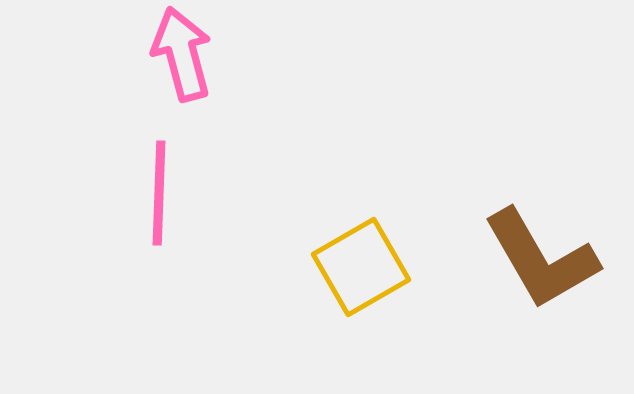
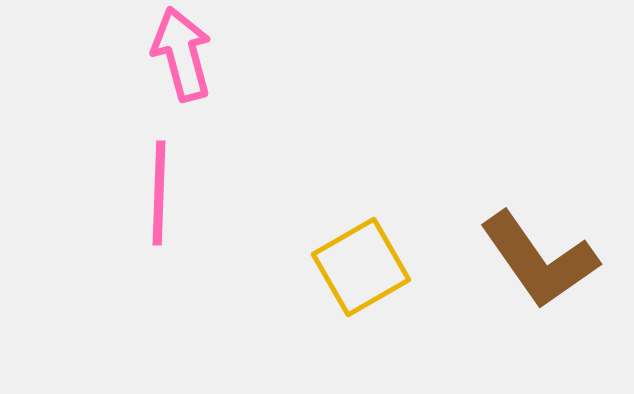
brown L-shape: moved 2 px left, 1 px down; rotated 5 degrees counterclockwise
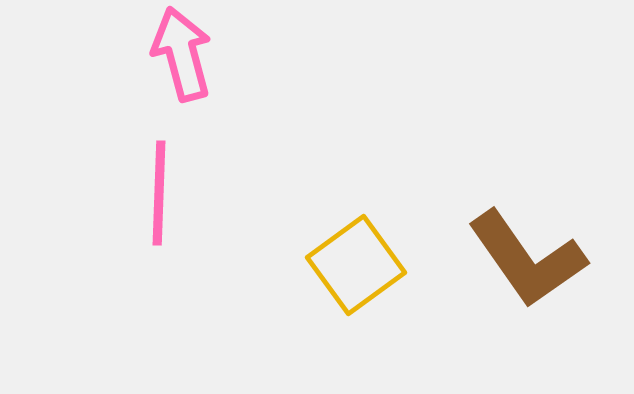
brown L-shape: moved 12 px left, 1 px up
yellow square: moved 5 px left, 2 px up; rotated 6 degrees counterclockwise
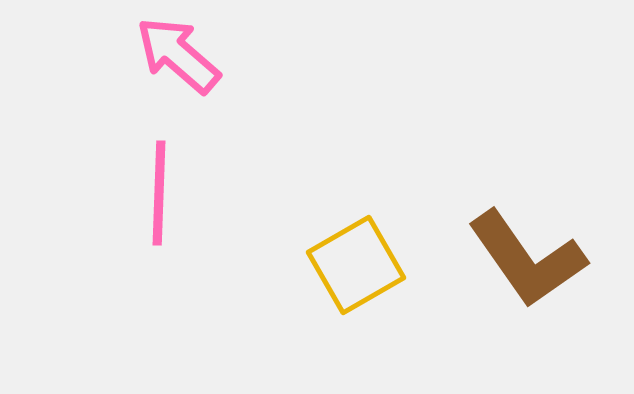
pink arrow: moved 4 px left, 1 px down; rotated 34 degrees counterclockwise
yellow square: rotated 6 degrees clockwise
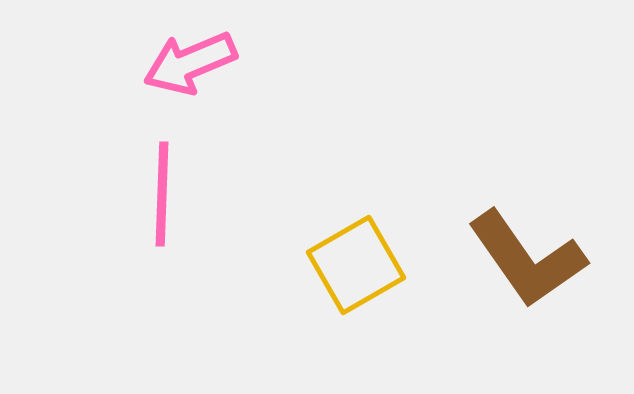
pink arrow: moved 12 px right, 8 px down; rotated 64 degrees counterclockwise
pink line: moved 3 px right, 1 px down
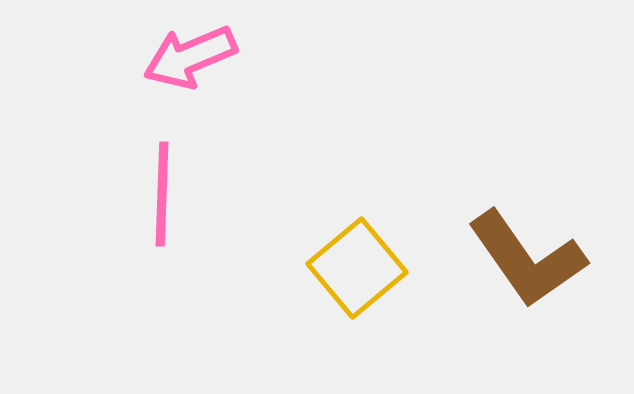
pink arrow: moved 6 px up
yellow square: moved 1 px right, 3 px down; rotated 10 degrees counterclockwise
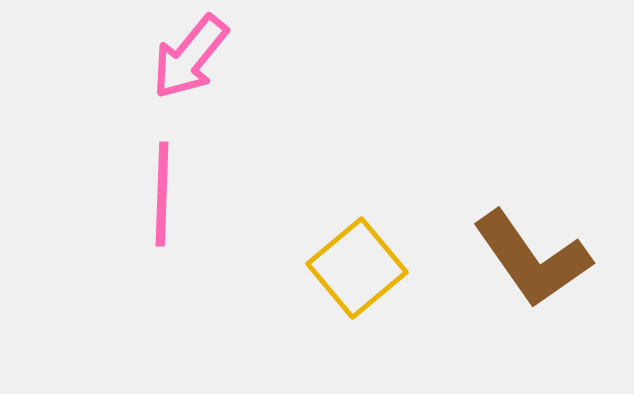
pink arrow: rotated 28 degrees counterclockwise
brown L-shape: moved 5 px right
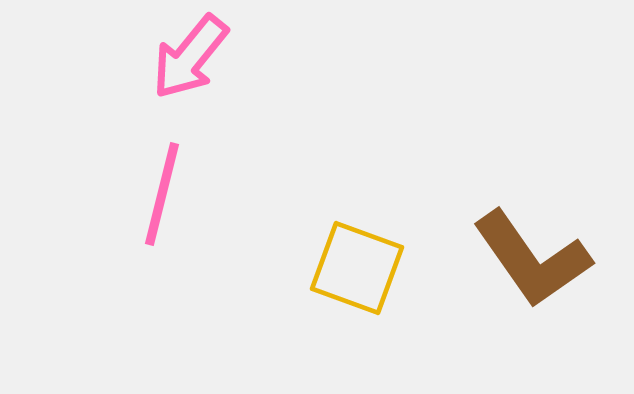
pink line: rotated 12 degrees clockwise
yellow square: rotated 30 degrees counterclockwise
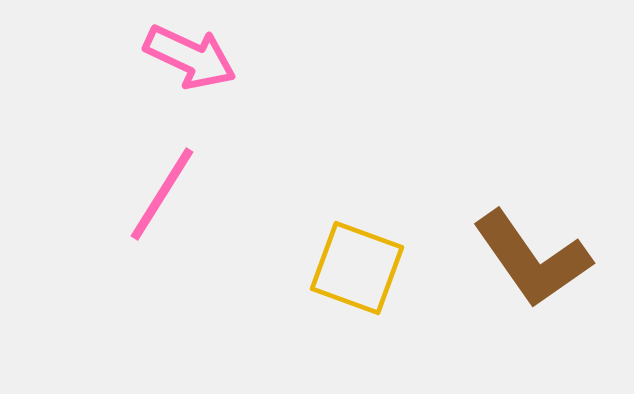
pink arrow: rotated 104 degrees counterclockwise
pink line: rotated 18 degrees clockwise
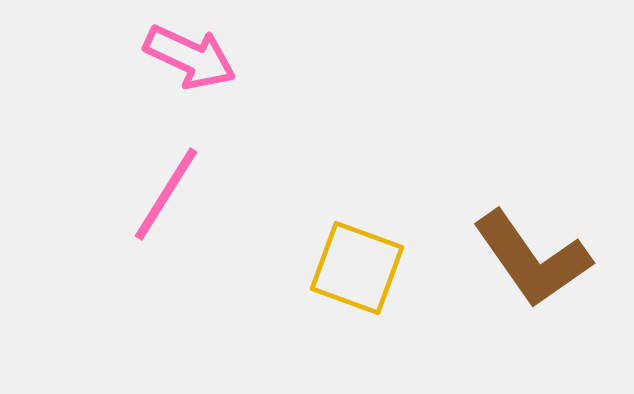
pink line: moved 4 px right
